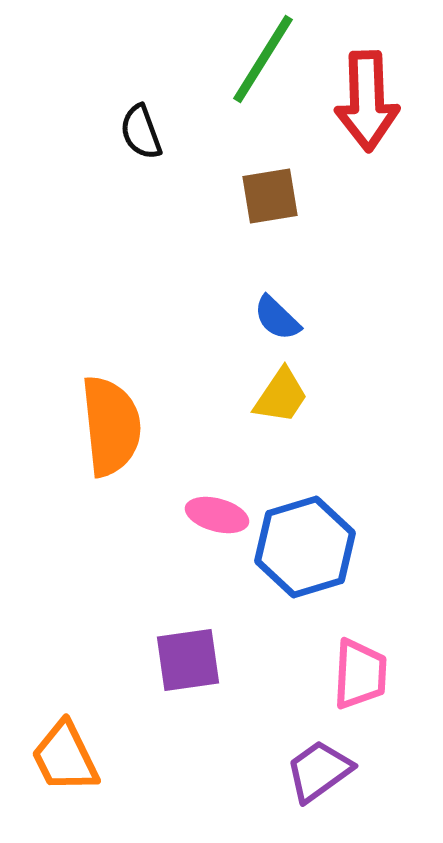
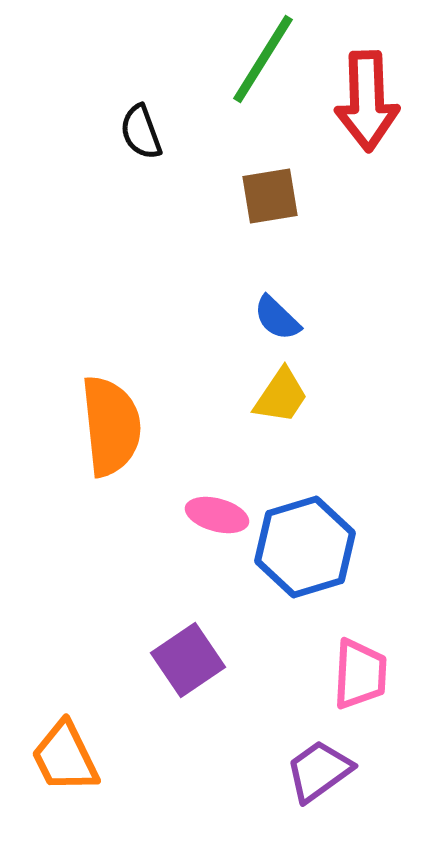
purple square: rotated 26 degrees counterclockwise
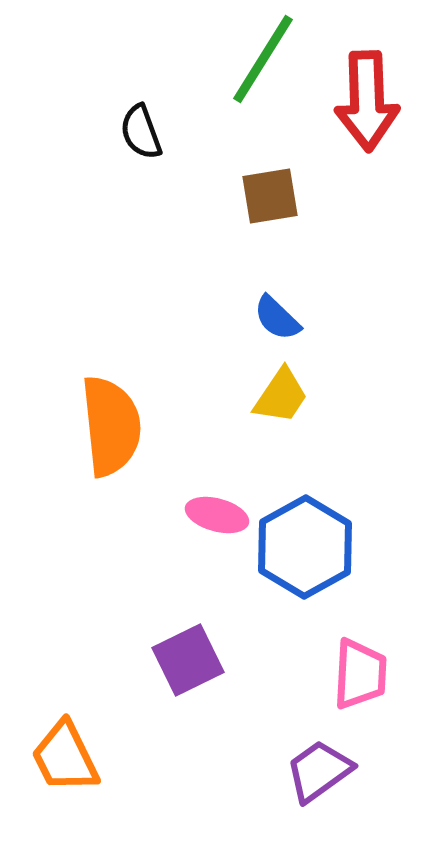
blue hexagon: rotated 12 degrees counterclockwise
purple square: rotated 8 degrees clockwise
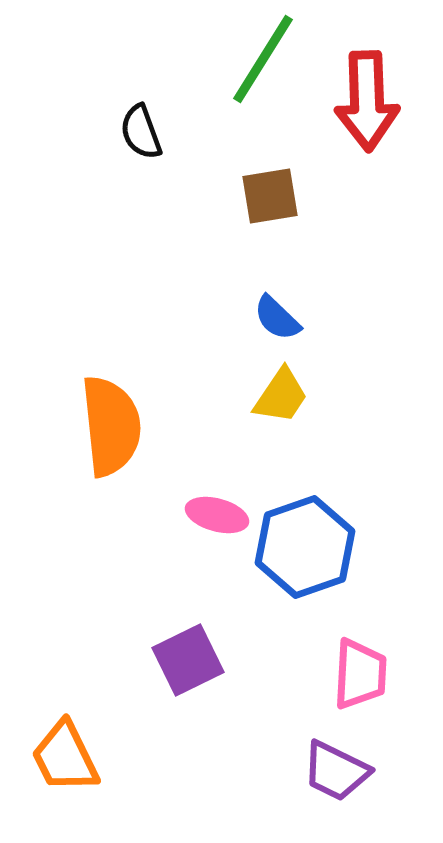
blue hexagon: rotated 10 degrees clockwise
purple trapezoid: moved 17 px right; rotated 118 degrees counterclockwise
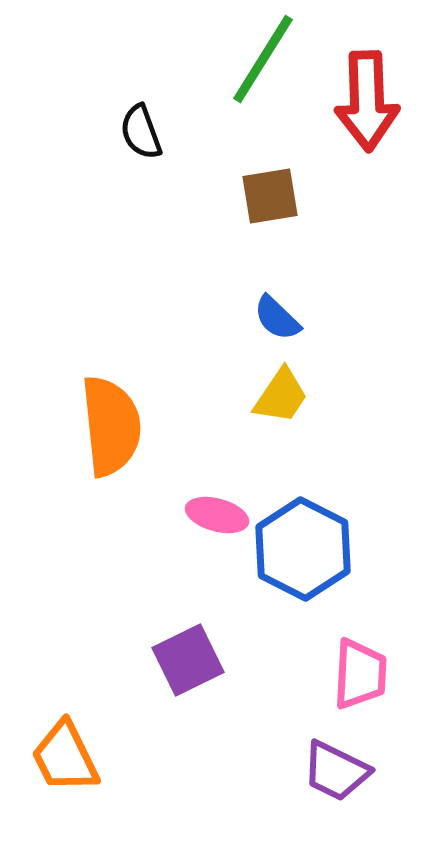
blue hexagon: moved 2 px left, 2 px down; rotated 14 degrees counterclockwise
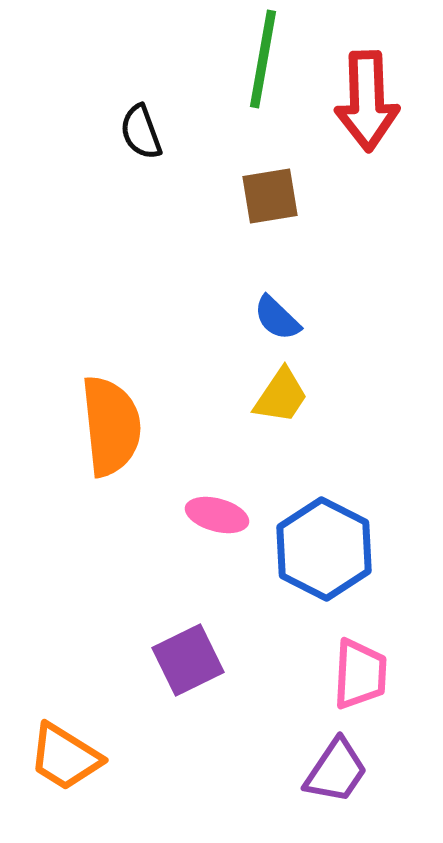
green line: rotated 22 degrees counterclockwise
blue hexagon: moved 21 px right
orange trapezoid: rotated 32 degrees counterclockwise
purple trapezoid: rotated 82 degrees counterclockwise
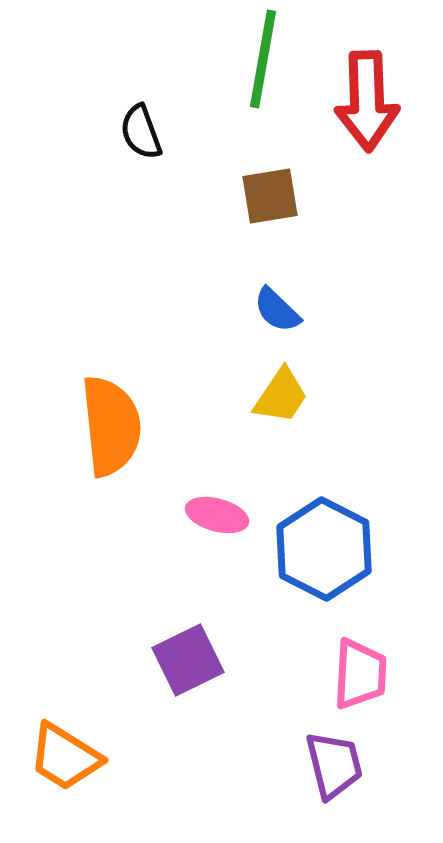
blue semicircle: moved 8 px up
purple trapezoid: moved 2 px left, 6 px up; rotated 48 degrees counterclockwise
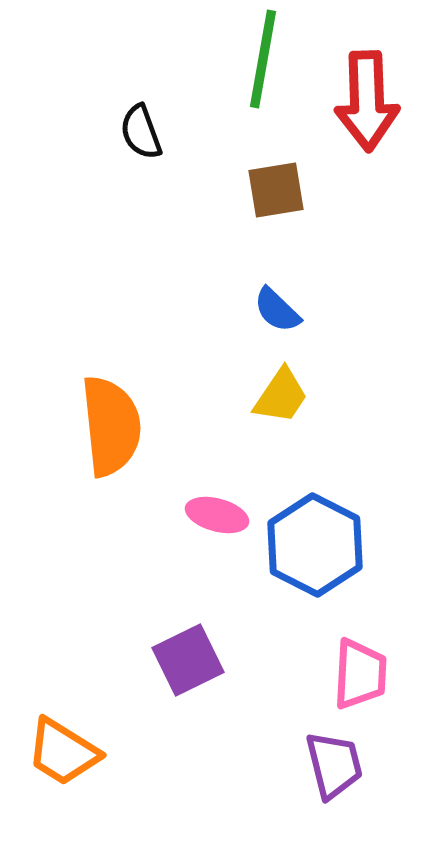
brown square: moved 6 px right, 6 px up
blue hexagon: moved 9 px left, 4 px up
orange trapezoid: moved 2 px left, 5 px up
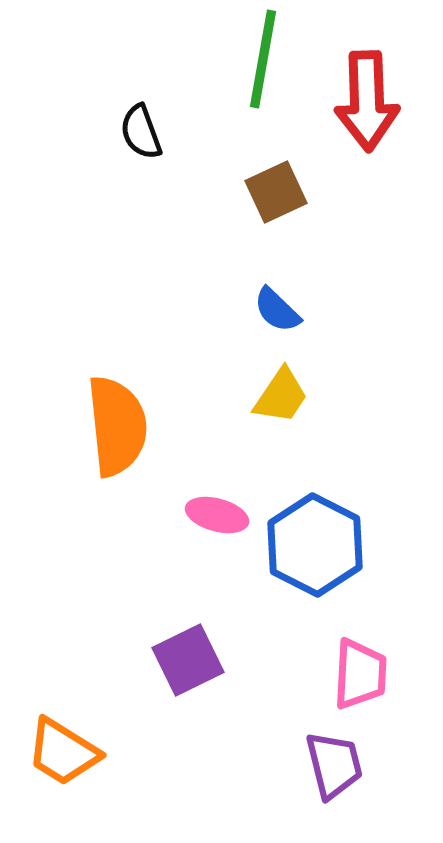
brown square: moved 2 px down; rotated 16 degrees counterclockwise
orange semicircle: moved 6 px right
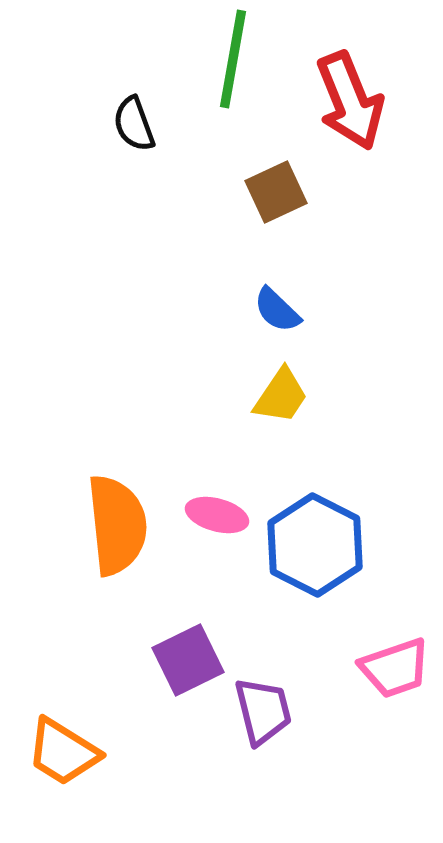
green line: moved 30 px left
red arrow: moved 17 px left; rotated 20 degrees counterclockwise
black semicircle: moved 7 px left, 8 px up
orange semicircle: moved 99 px down
pink trapezoid: moved 35 px right, 6 px up; rotated 68 degrees clockwise
purple trapezoid: moved 71 px left, 54 px up
